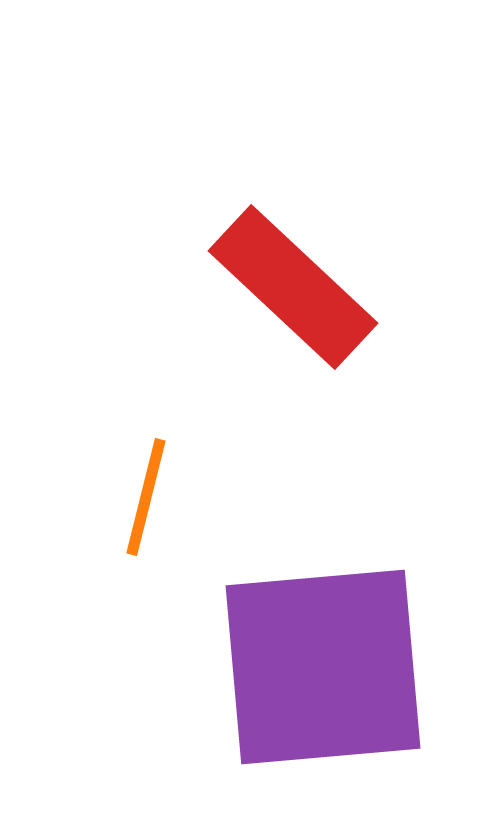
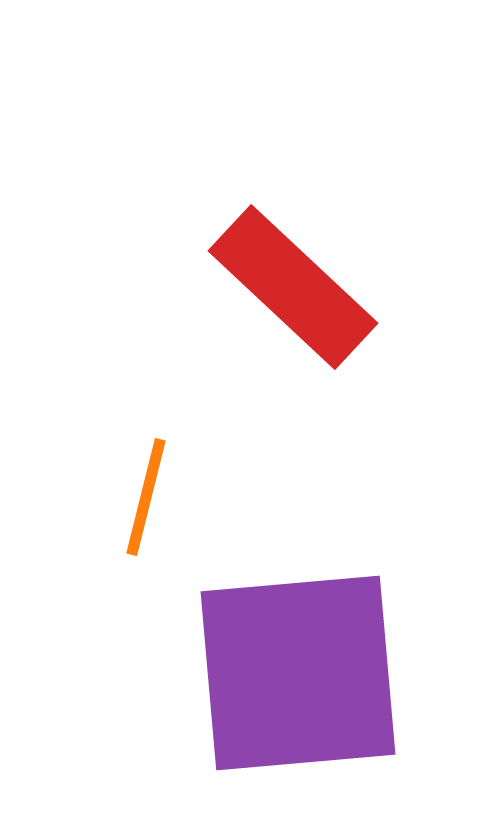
purple square: moved 25 px left, 6 px down
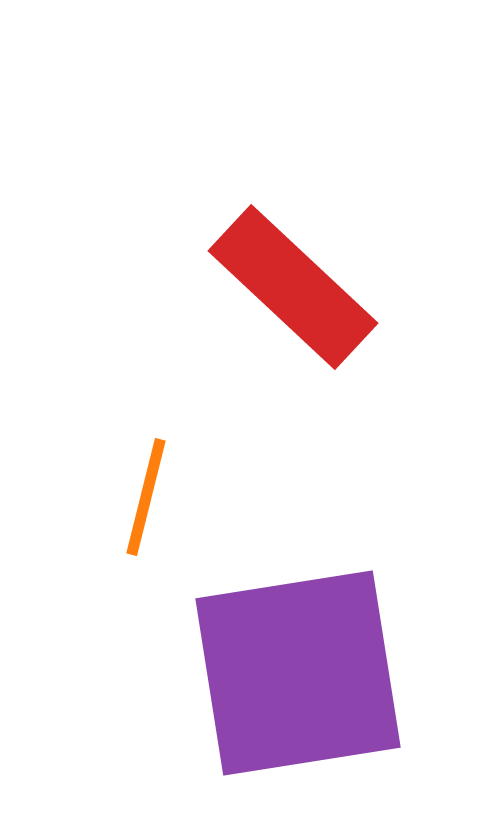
purple square: rotated 4 degrees counterclockwise
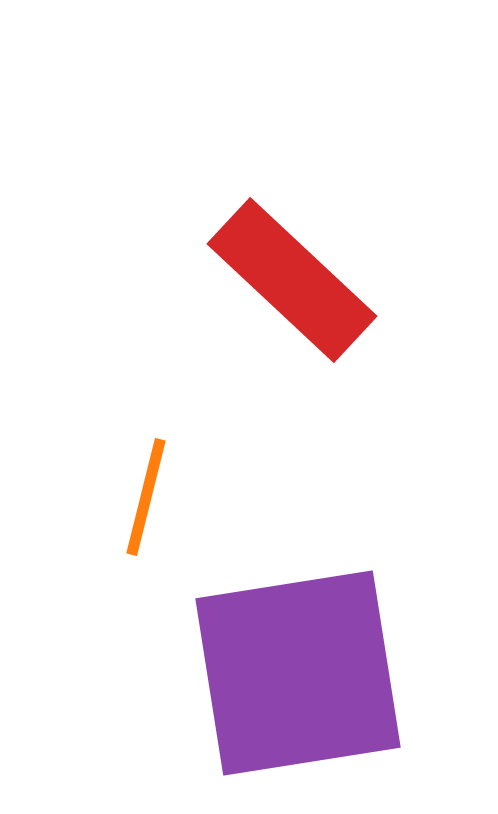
red rectangle: moved 1 px left, 7 px up
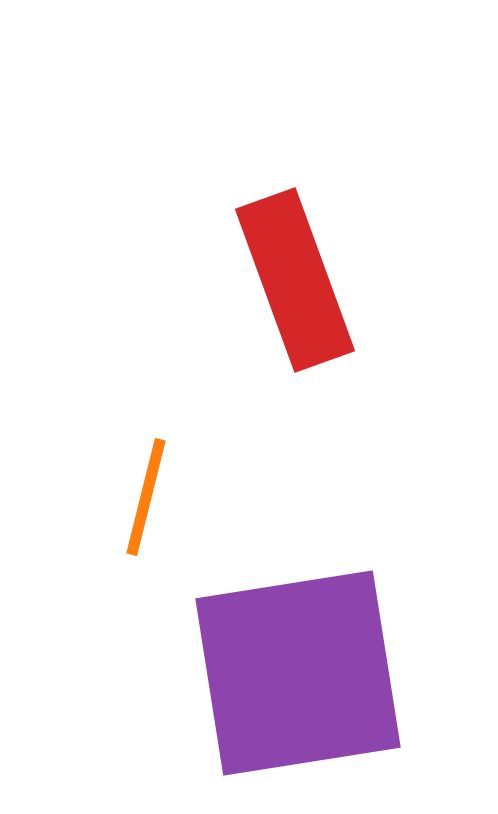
red rectangle: moved 3 px right; rotated 27 degrees clockwise
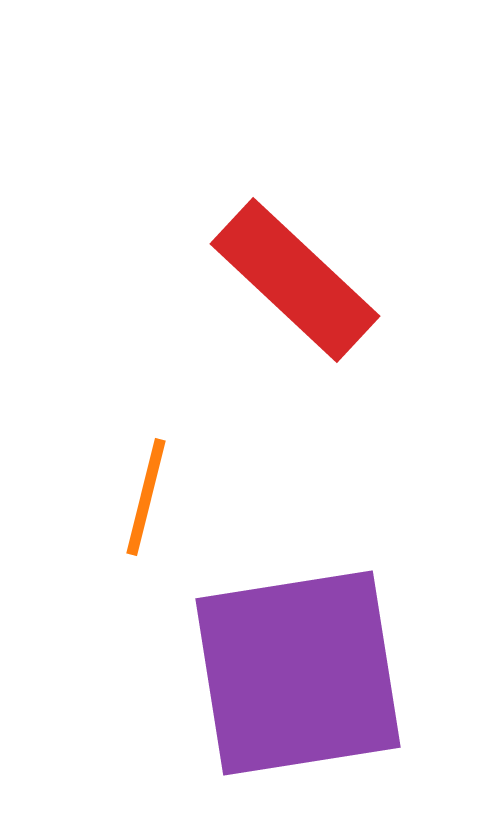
red rectangle: rotated 27 degrees counterclockwise
